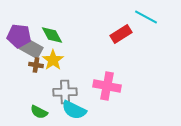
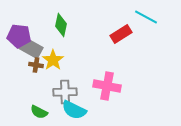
green diamond: moved 9 px right, 10 px up; rotated 40 degrees clockwise
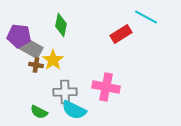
pink cross: moved 1 px left, 1 px down
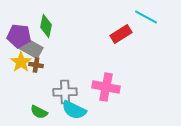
green diamond: moved 15 px left, 1 px down
yellow star: moved 32 px left, 2 px down
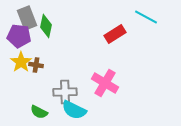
red rectangle: moved 6 px left
gray rectangle: moved 4 px left, 30 px up; rotated 40 degrees clockwise
pink cross: moved 1 px left, 4 px up; rotated 20 degrees clockwise
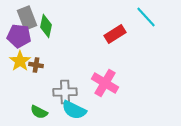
cyan line: rotated 20 degrees clockwise
yellow star: moved 1 px left, 1 px up
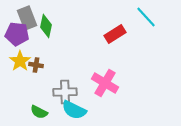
purple pentagon: moved 2 px left, 2 px up
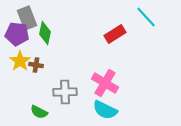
green diamond: moved 1 px left, 7 px down
cyan semicircle: moved 31 px right
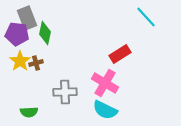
red rectangle: moved 5 px right, 20 px down
brown cross: moved 2 px up; rotated 24 degrees counterclockwise
green semicircle: moved 10 px left; rotated 30 degrees counterclockwise
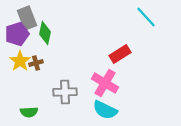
purple pentagon: rotated 25 degrees counterclockwise
